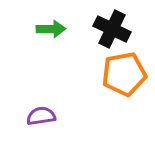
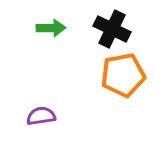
green arrow: moved 1 px up
orange pentagon: moved 1 px left, 1 px down
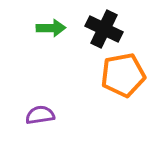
black cross: moved 8 px left
purple semicircle: moved 1 px left, 1 px up
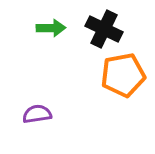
purple semicircle: moved 3 px left, 1 px up
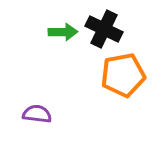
green arrow: moved 12 px right, 4 px down
purple semicircle: rotated 16 degrees clockwise
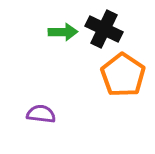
orange pentagon: rotated 27 degrees counterclockwise
purple semicircle: moved 4 px right
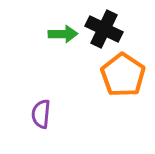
green arrow: moved 2 px down
purple semicircle: rotated 92 degrees counterclockwise
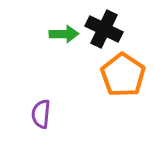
green arrow: moved 1 px right
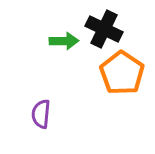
green arrow: moved 7 px down
orange pentagon: moved 1 px left, 2 px up
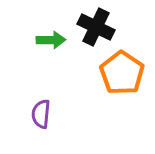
black cross: moved 8 px left, 2 px up
green arrow: moved 13 px left, 1 px up
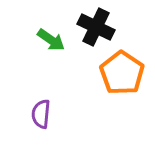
green arrow: rotated 36 degrees clockwise
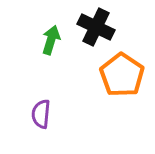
green arrow: rotated 108 degrees counterclockwise
orange pentagon: moved 2 px down
